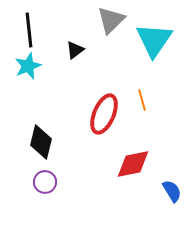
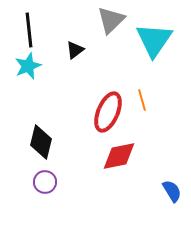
red ellipse: moved 4 px right, 2 px up
red diamond: moved 14 px left, 8 px up
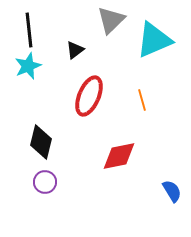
cyan triangle: rotated 33 degrees clockwise
red ellipse: moved 19 px left, 16 px up
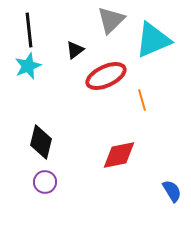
cyan triangle: moved 1 px left
red ellipse: moved 17 px right, 20 px up; rotated 42 degrees clockwise
red diamond: moved 1 px up
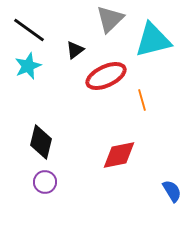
gray triangle: moved 1 px left, 1 px up
black line: rotated 48 degrees counterclockwise
cyan triangle: rotated 9 degrees clockwise
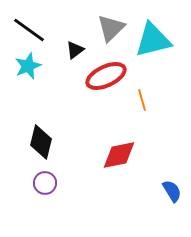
gray triangle: moved 1 px right, 9 px down
purple circle: moved 1 px down
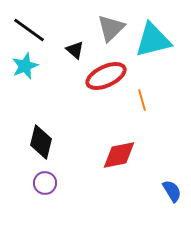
black triangle: rotated 42 degrees counterclockwise
cyan star: moved 3 px left
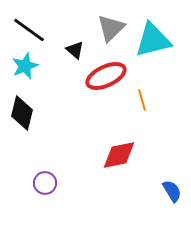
black diamond: moved 19 px left, 29 px up
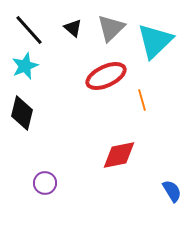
black line: rotated 12 degrees clockwise
cyan triangle: moved 2 px right, 1 px down; rotated 30 degrees counterclockwise
black triangle: moved 2 px left, 22 px up
